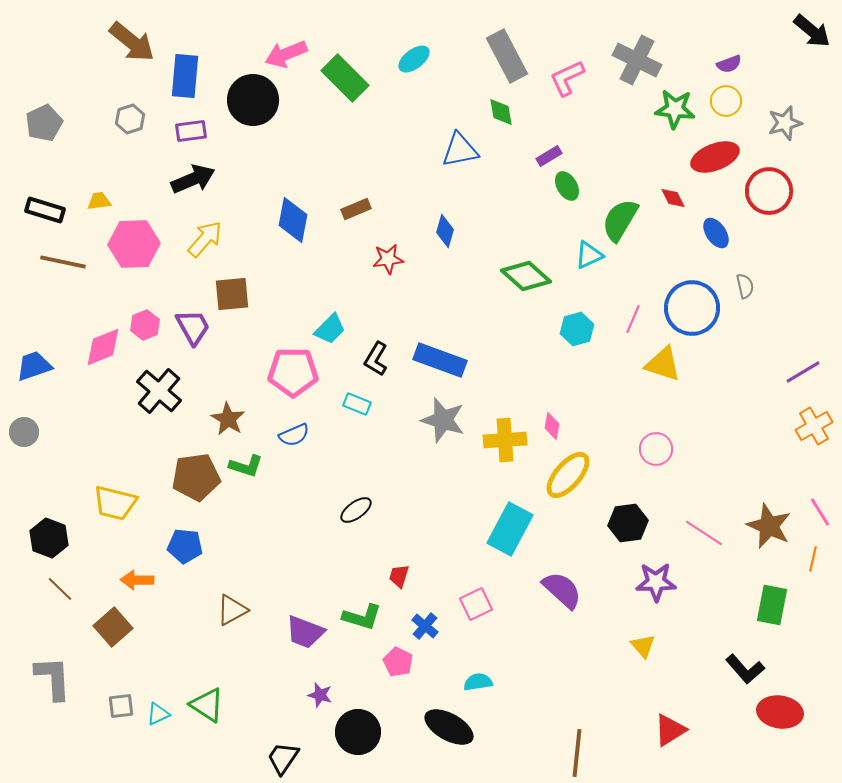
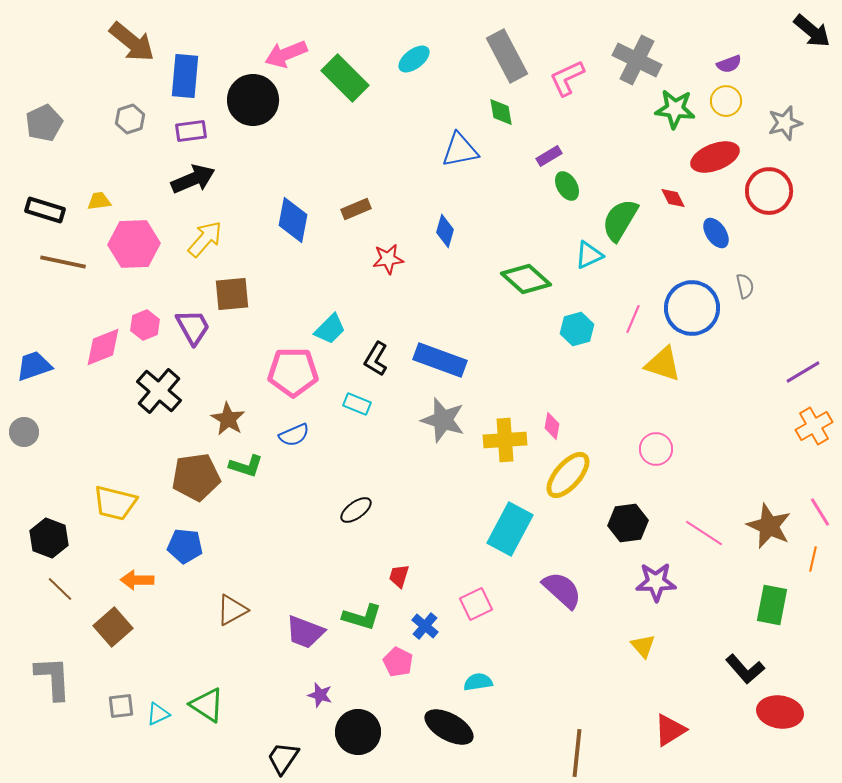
green diamond at (526, 276): moved 3 px down
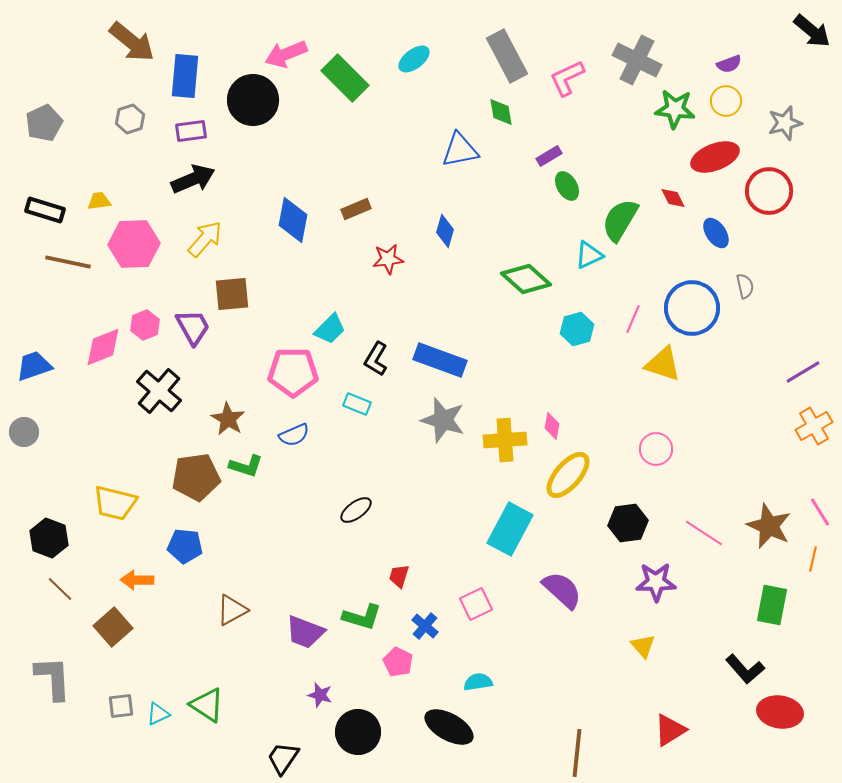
brown line at (63, 262): moved 5 px right
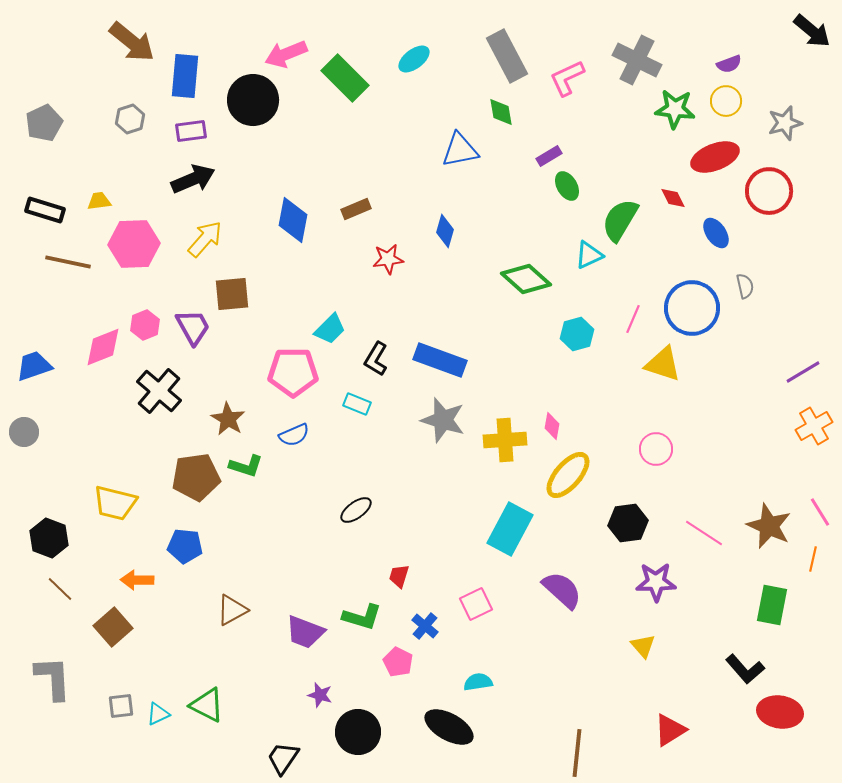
cyan hexagon at (577, 329): moved 5 px down
green triangle at (207, 705): rotated 6 degrees counterclockwise
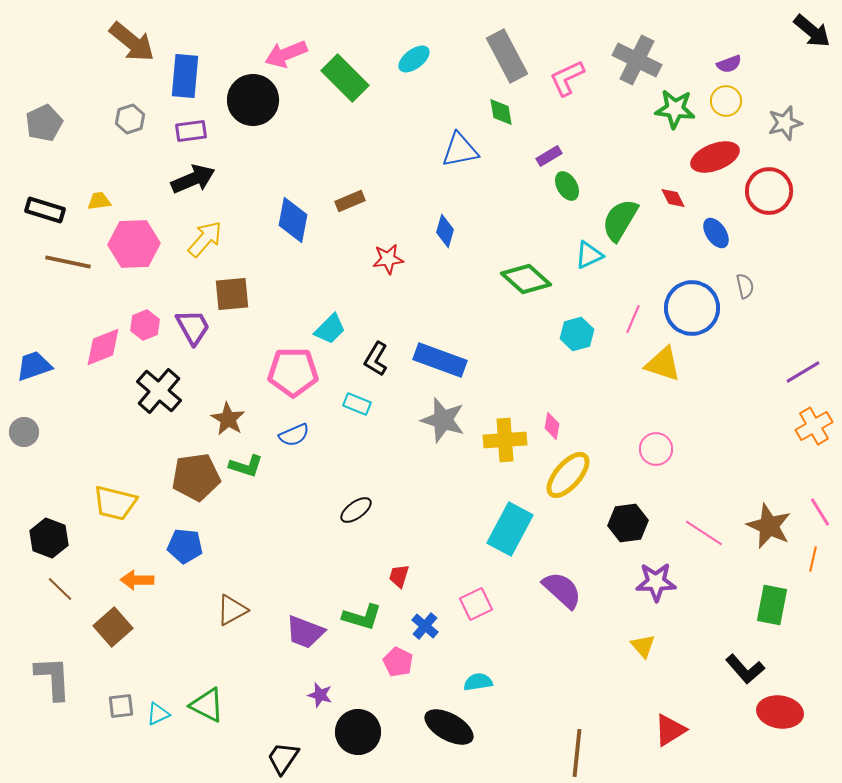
brown rectangle at (356, 209): moved 6 px left, 8 px up
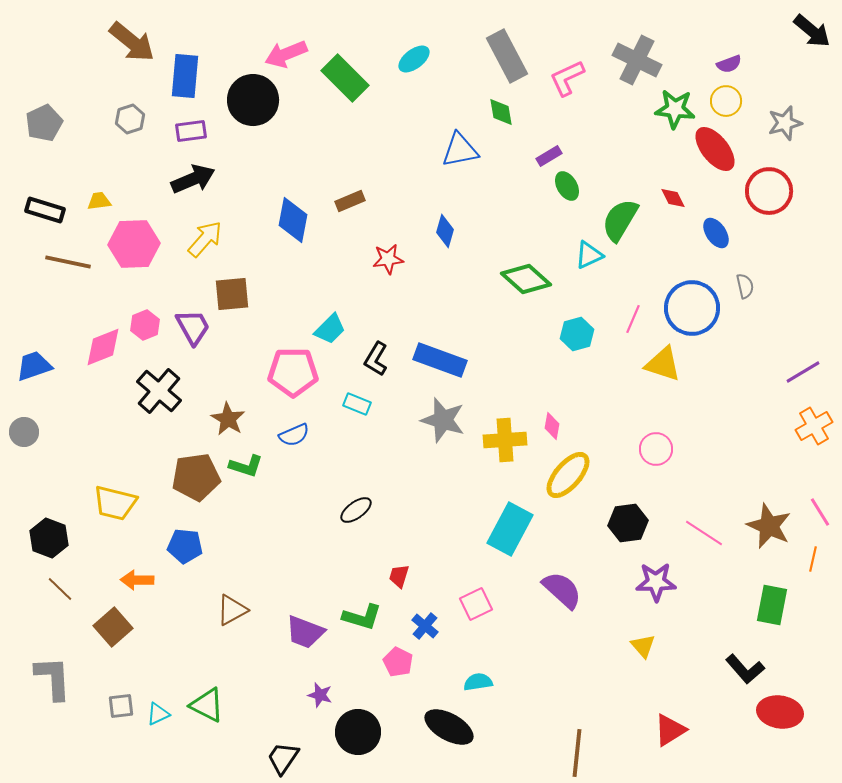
red ellipse at (715, 157): moved 8 px up; rotated 72 degrees clockwise
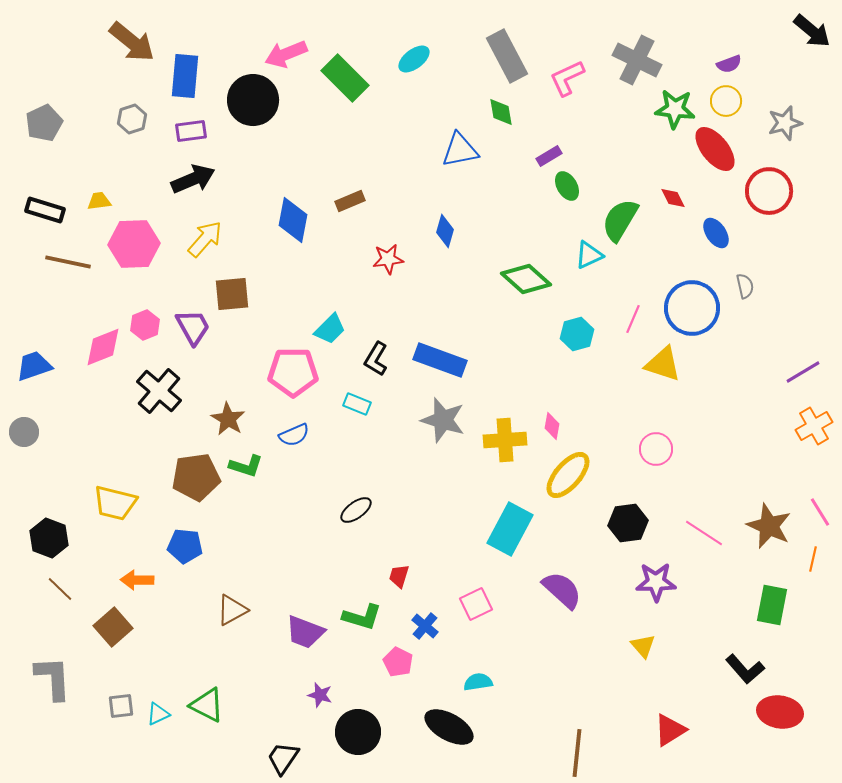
gray hexagon at (130, 119): moved 2 px right
